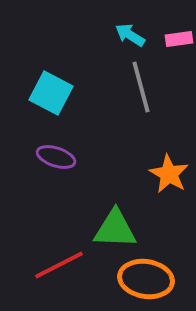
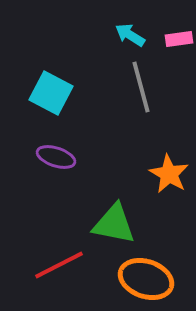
green triangle: moved 1 px left, 5 px up; rotated 9 degrees clockwise
orange ellipse: rotated 10 degrees clockwise
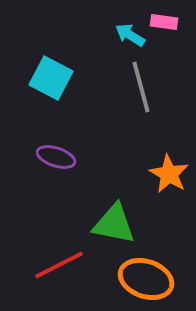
pink rectangle: moved 15 px left, 17 px up; rotated 16 degrees clockwise
cyan square: moved 15 px up
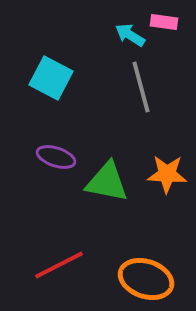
orange star: moved 2 px left; rotated 27 degrees counterclockwise
green triangle: moved 7 px left, 42 px up
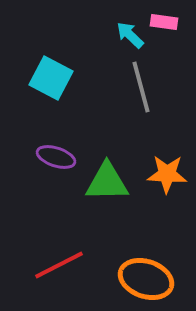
cyan arrow: rotated 12 degrees clockwise
green triangle: rotated 12 degrees counterclockwise
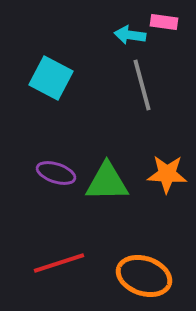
cyan arrow: rotated 36 degrees counterclockwise
gray line: moved 1 px right, 2 px up
purple ellipse: moved 16 px down
red line: moved 2 px up; rotated 9 degrees clockwise
orange ellipse: moved 2 px left, 3 px up
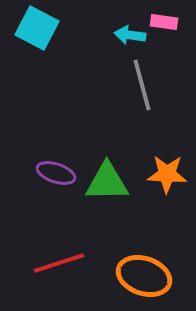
cyan square: moved 14 px left, 50 px up
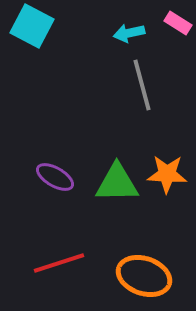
pink rectangle: moved 14 px right, 1 px down; rotated 24 degrees clockwise
cyan square: moved 5 px left, 2 px up
cyan arrow: moved 1 px left, 2 px up; rotated 20 degrees counterclockwise
purple ellipse: moved 1 px left, 4 px down; rotated 12 degrees clockwise
green triangle: moved 10 px right, 1 px down
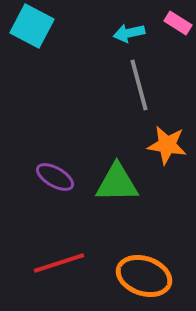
gray line: moved 3 px left
orange star: moved 29 px up; rotated 6 degrees clockwise
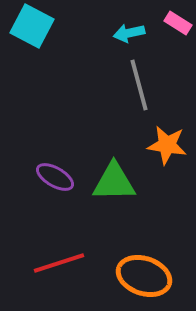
green triangle: moved 3 px left, 1 px up
